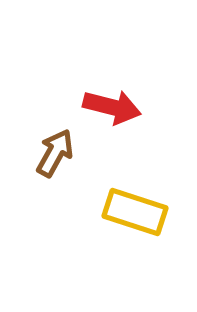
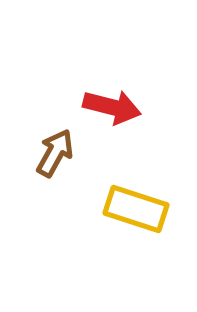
yellow rectangle: moved 1 px right, 3 px up
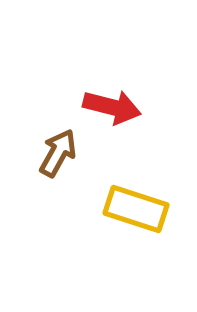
brown arrow: moved 3 px right
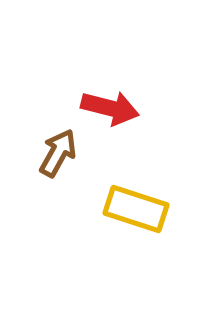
red arrow: moved 2 px left, 1 px down
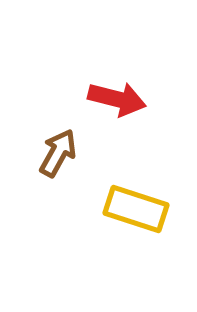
red arrow: moved 7 px right, 9 px up
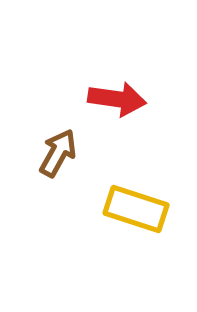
red arrow: rotated 6 degrees counterclockwise
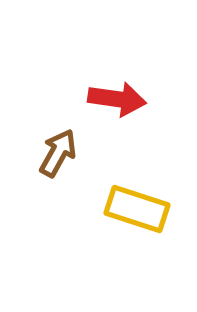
yellow rectangle: moved 1 px right
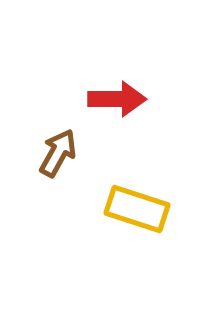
red arrow: rotated 8 degrees counterclockwise
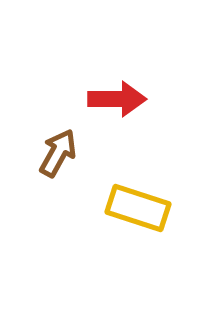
yellow rectangle: moved 1 px right, 1 px up
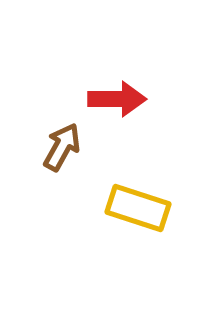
brown arrow: moved 4 px right, 6 px up
